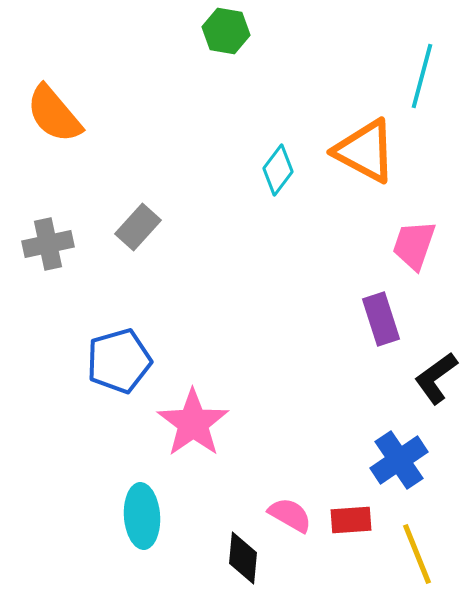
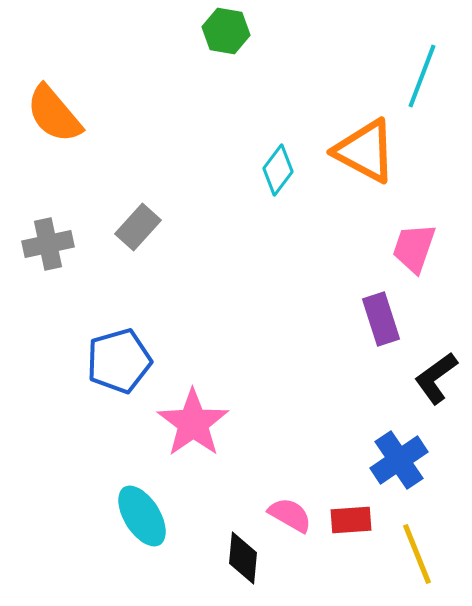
cyan line: rotated 6 degrees clockwise
pink trapezoid: moved 3 px down
cyan ellipse: rotated 28 degrees counterclockwise
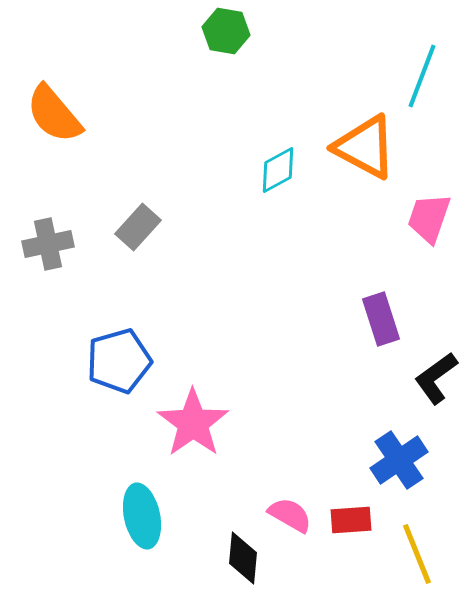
orange triangle: moved 4 px up
cyan diamond: rotated 24 degrees clockwise
pink trapezoid: moved 15 px right, 30 px up
cyan ellipse: rotated 20 degrees clockwise
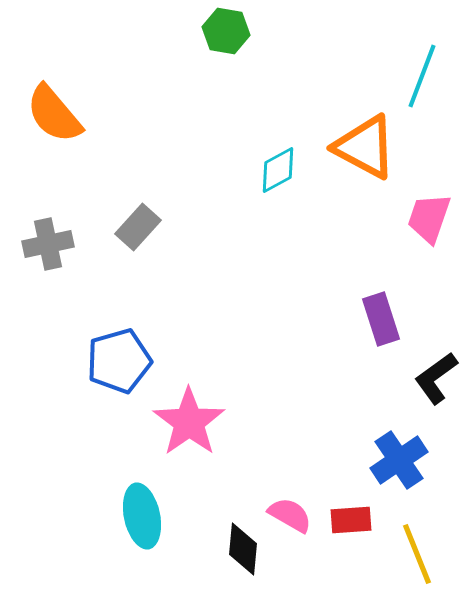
pink star: moved 4 px left, 1 px up
black diamond: moved 9 px up
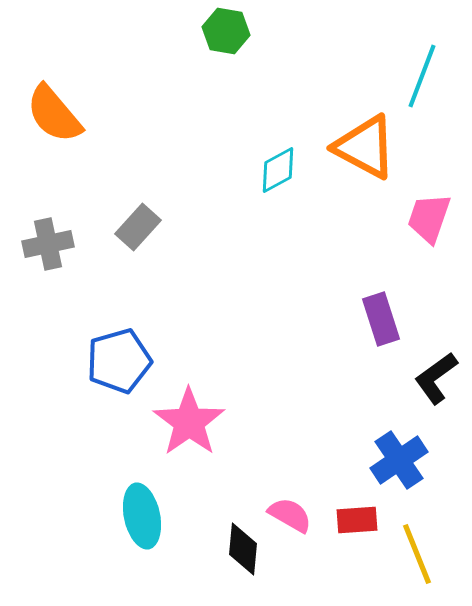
red rectangle: moved 6 px right
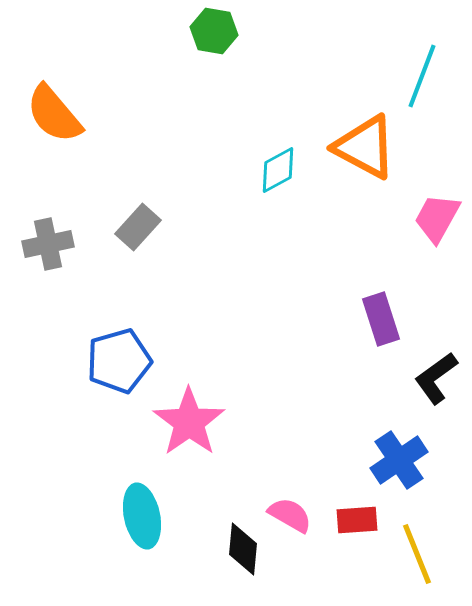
green hexagon: moved 12 px left
pink trapezoid: moved 8 px right; rotated 10 degrees clockwise
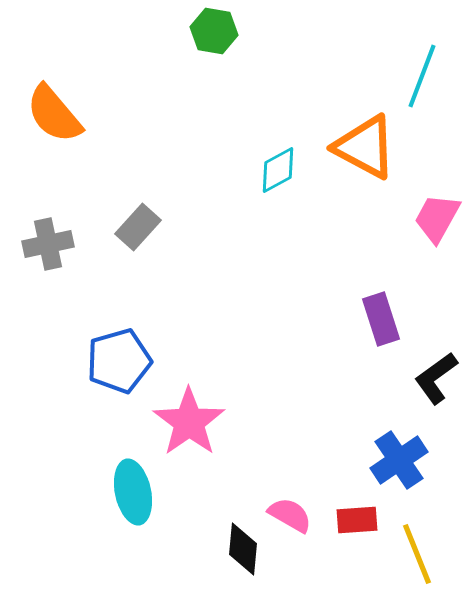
cyan ellipse: moved 9 px left, 24 px up
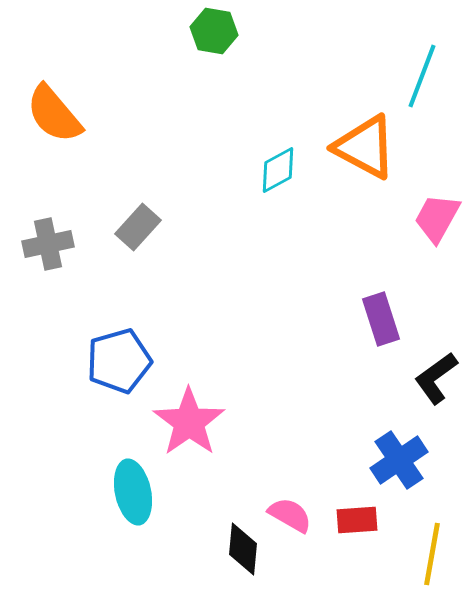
yellow line: moved 15 px right; rotated 32 degrees clockwise
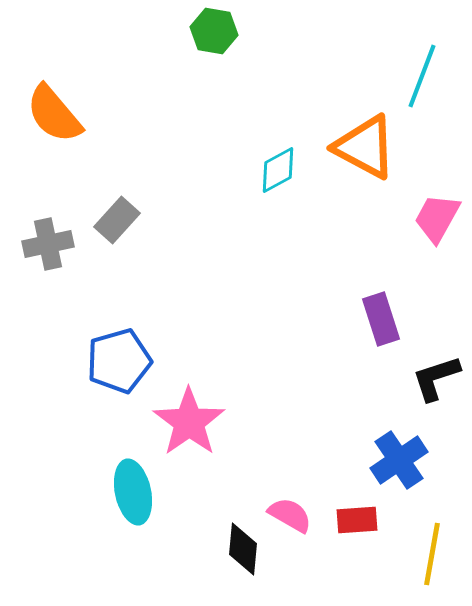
gray rectangle: moved 21 px left, 7 px up
black L-shape: rotated 18 degrees clockwise
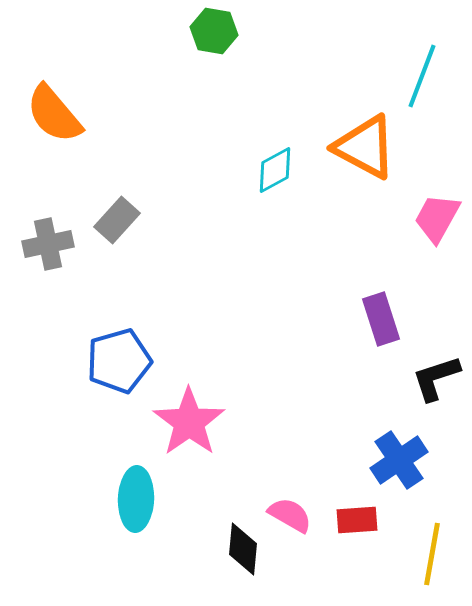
cyan diamond: moved 3 px left
cyan ellipse: moved 3 px right, 7 px down; rotated 14 degrees clockwise
